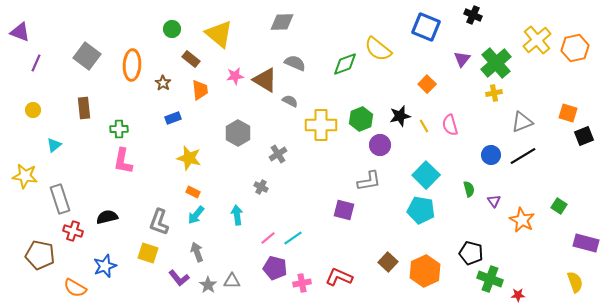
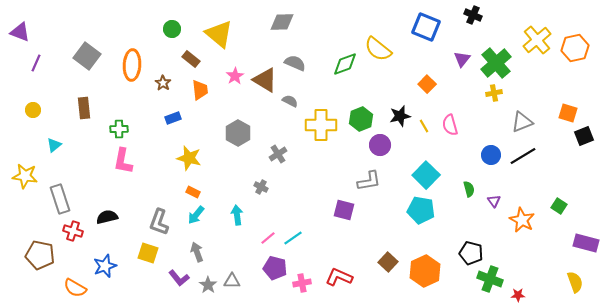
pink star at (235, 76): rotated 24 degrees counterclockwise
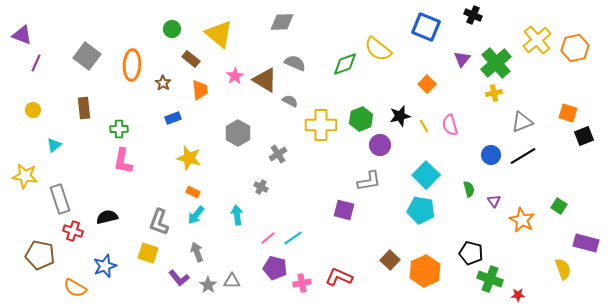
purple triangle at (20, 32): moved 2 px right, 3 px down
brown square at (388, 262): moved 2 px right, 2 px up
yellow semicircle at (575, 282): moved 12 px left, 13 px up
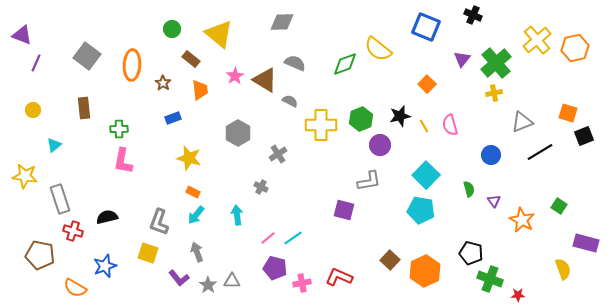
black line at (523, 156): moved 17 px right, 4 px up
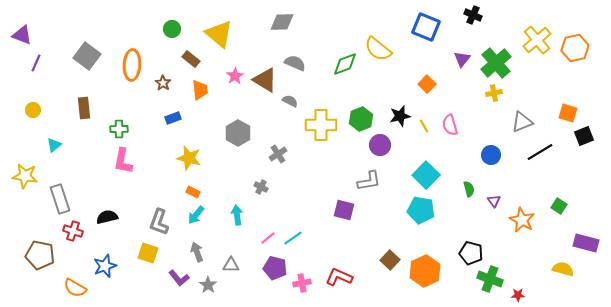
yellow semicircle at (563, 269): rotated 55 degrees counterclockwise
gray triangle at (232, 281): moved 1 px left, 16 px up
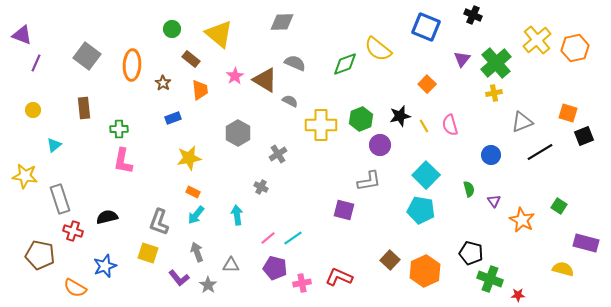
yellow star at (189, 158): rotated 25 degrees counterclockwise
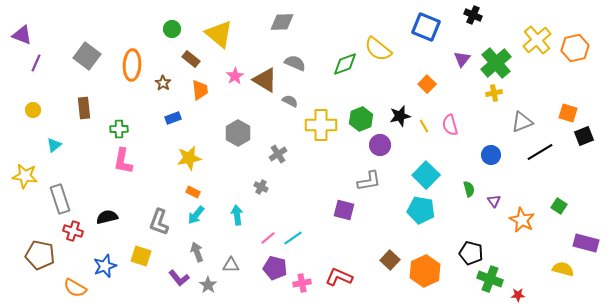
yellow square at (148, 253): moved 7 px left, 3 px down
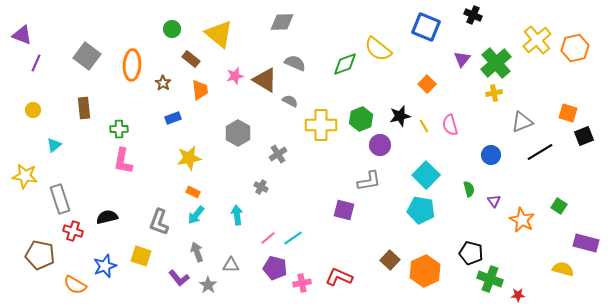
pink star at (235, 76): rotated 18 degrees clockwise
orange semicircle at (75, 288): moved 3 px up
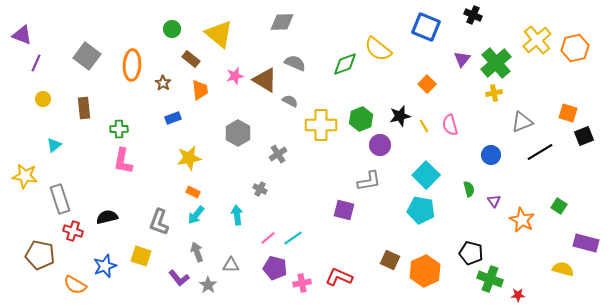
yellow circle at (33, 110): moved 10 px right, 11 px up
gray cross at (261, 187): moved 1 px left, 2 px down
brown square at (390, 260): rotated 18 degrees counterclockwise
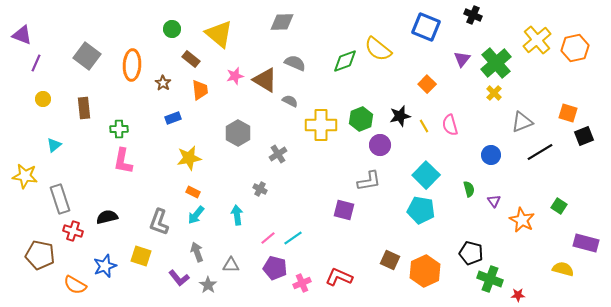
green diamond at (345, 64): moved 3 px up
yellow cross at (494, 93): rotated 35 degrees counterclockwise
pink cross at (302, 283): rotated 12 degrees counterclockwise
